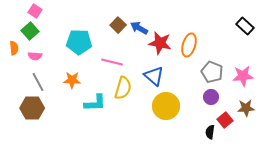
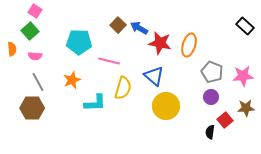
orange semicircle: moved 2 px left, 1 px down
pink line: moved 3 px left, 1 px up
orange star: rotated 24 degrees counterclockwise
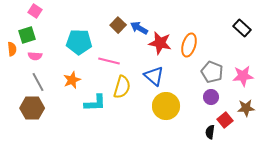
black rectangle: moved 3 px left, 2 px down
green square: moved 3 px left, 4 px down; rotated 24 degrees clockwise
yellow semicircle: moved 1 px left, 1 px up
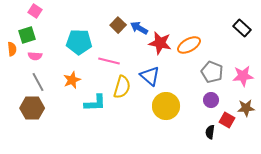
orange ellipse: rotated 45 degrees clockwise
blue triangle: moved 4 px left
purple circle: moved 3 px down
red square: moved 2 px right; rotated 21 degrees counterclockwise
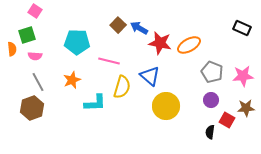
black rectangle: rotated 18 degrees counterclockwise
cyan pentagon: moved 2 px left
brown hexagon: rotated 20 degrees counterclockwise
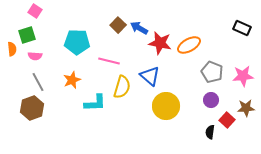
red square: rotated 14 degrees clockwise
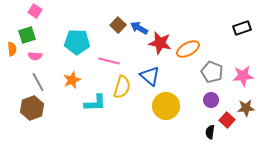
black rectangle: rotated 42 degrees counterclockwise
orange ellipse: moved 1 px left, 4 px down
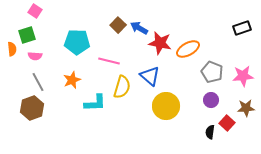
red square: moved 3 px down
